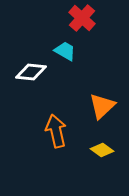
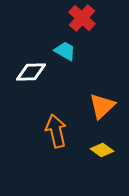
white diamond: rotated 8 degrees counterclockwise
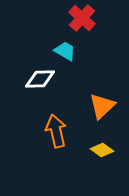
white diamond: moved 9 px right, 7 px down
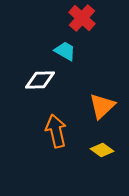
white diamond: moved 1 px down
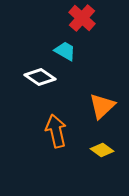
white diamond: moved 3 px up; rotated 36 degrees clockwise
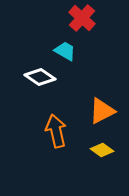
orange triangle: moved 5 px down; rotated 16 degrees clockwise
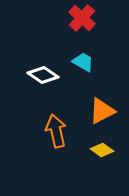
cyan trapezoid: moved 18 px right, 11 px down
white diamond: moved 3 px right, 2 px up
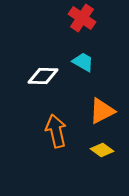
red cross: rotated 8 degrees counterclockwise
white diamond: moved 1 px down; rotated 32 degrees counterclockwise
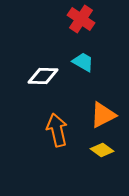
red cross: moved 1 px left, 1 px down
orange triangle: moved 1 px right, 4 px down
orange arrow: moved 1 px right, 1 px up
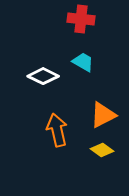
red cross: rotated 28 degrees counterclockwise
white diamond: rotated 24 degrees clockwise
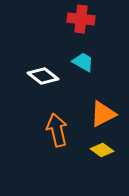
white diamond: rotated 12 degrees clockwise
orange triangle: moved 1 px up
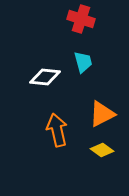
red cross: rotated 12 degrees clockwise
cyan trapezoid: rotated 45 degrees clockwise
white diamond: moved 2 px right, 1 px down; rotated 32 degrees counterclockwise
orange triangle: moved 1 px left
